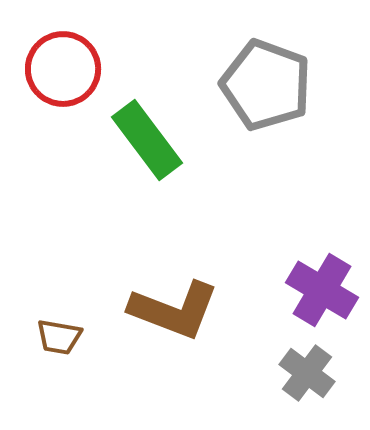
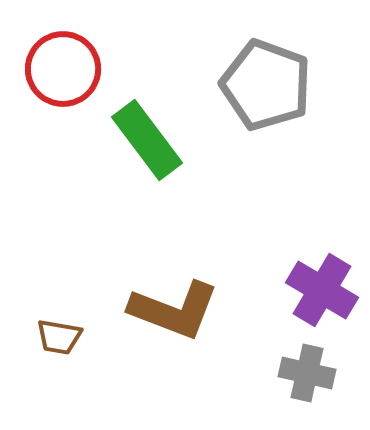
gray cross: rotated 24 degrees counterclockwise
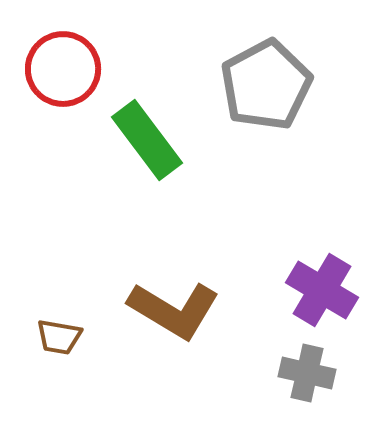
gray pentagon: rotated 24 degrees clockwise
brown L-shape: rotated 10 degrees clockwise
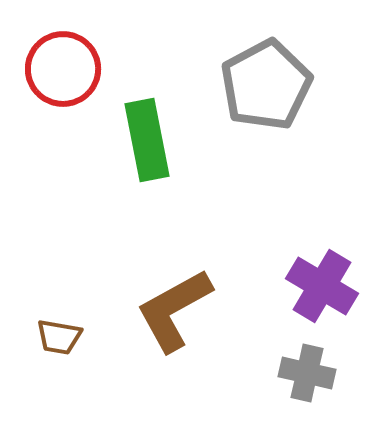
green rectangle: rotated 26 degrees clockwise
purple cross: moved 4 px up
brown L-shape: rotated 120 degrees clockwise
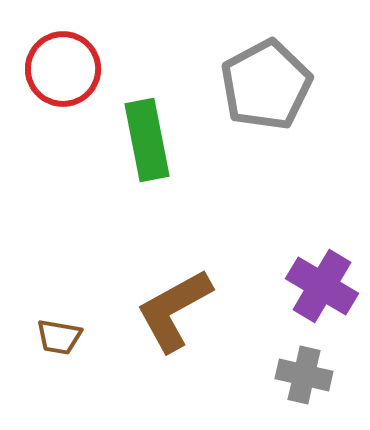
gray cross: moved 3 px left, 2 px down
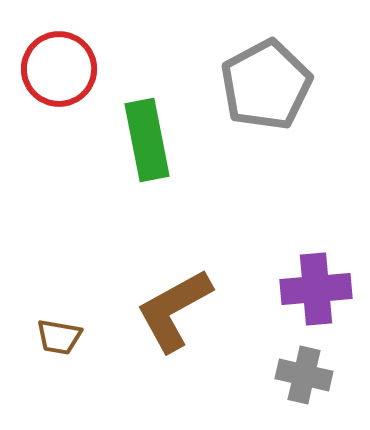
red circle: moved 4 px left
purple cross: moved 6 px left, 3 px down; rotated 36 degrees counterclockwise
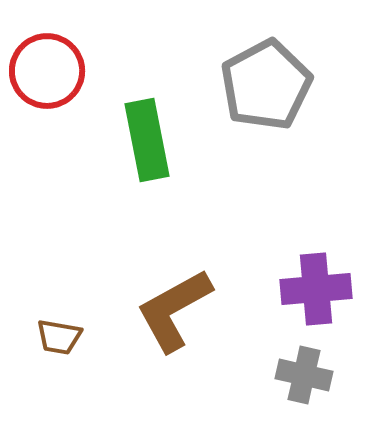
red circle: moved 12 px left, 2 px down
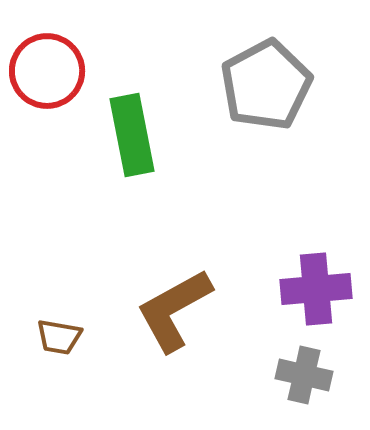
green rectangle: moved 15 px left, 5 px up
